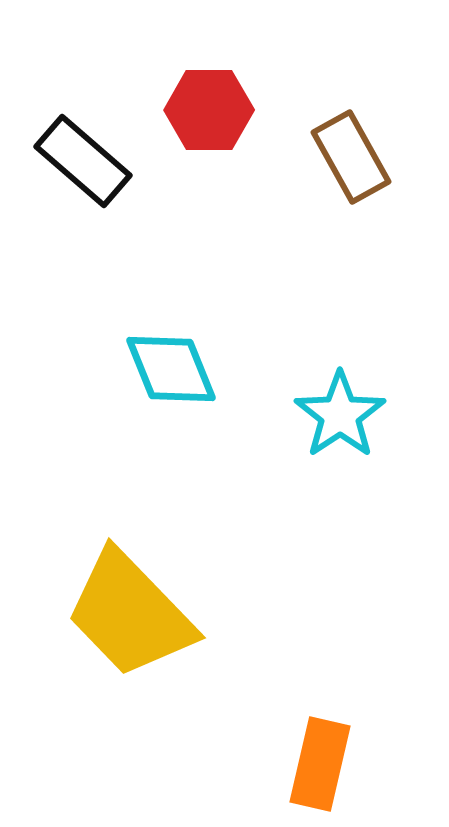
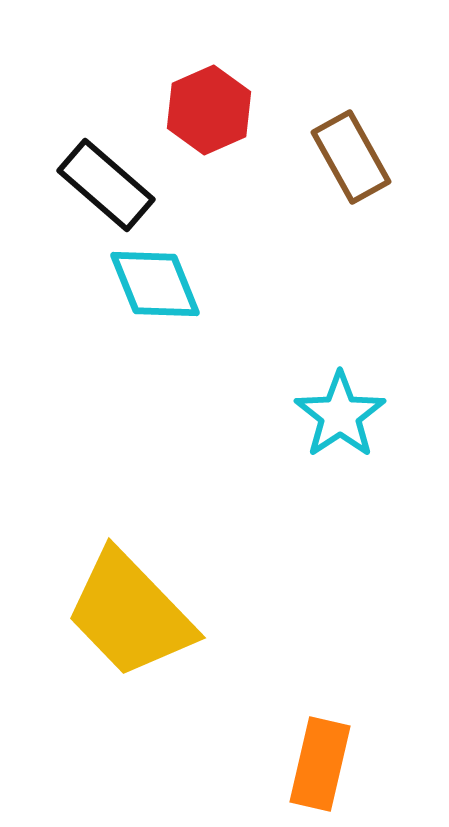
red hexagon: rotated 24 degrees counterclockwise
black rectangle: moved 23 px right, 24 px down
cyan diamond: moved 16 px left, 85 px up
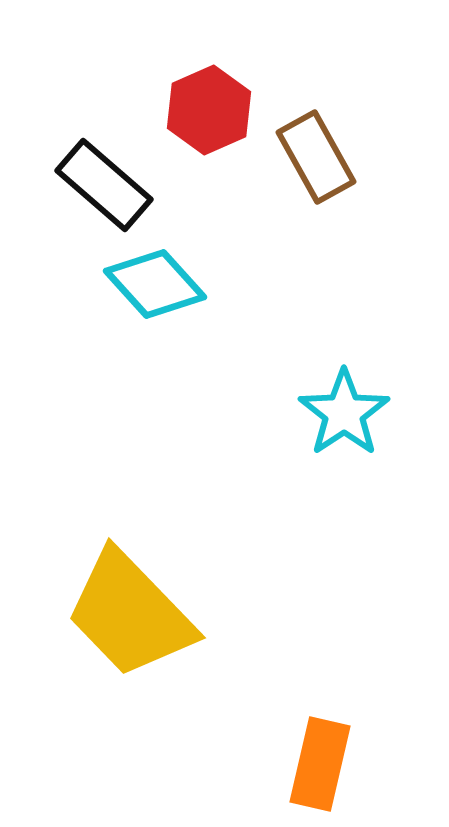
brown rectangle: moved 35 px left
black rectangle: moved 2 px left
cyan diamond: rotated 20 degrees counterclockwise
cyan star: moved 4 px right, 2 px up
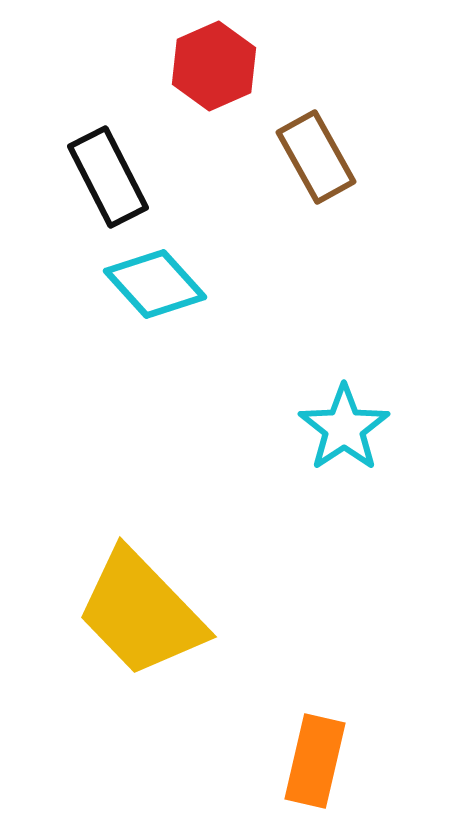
red hexagon: moved 5 px right, 44 px up
black rectangle: moved 4 px right, 8 px up; rotated 22 degrees clockwise
cyan star: moved 15 px down
yellow trapezoid: moved 11 px right, 1 px up
orange rectangle: moved 5 px left, 3 px up
